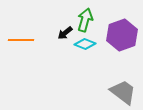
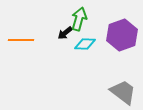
green arrow: moved 6 px left, 1 px up
cyan diamond: rotated 20 degrees counterclockwise
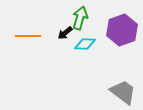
green arrow: moved 1 px right, 1 px up
purple hexagon: moved 5 px up
orange line: moved 7 px right, 4 px up
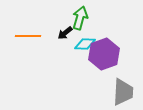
purple hexagon: moved 18 px left, 24 px down
gray trapezoid: rotated 56 degrees clockwise
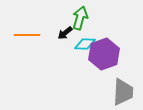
orange line: moved 1 px left, 1 px up
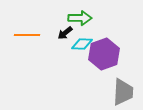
green arrow: rotated 75 degrees clockwise
cyan diamond: moved 3 px left
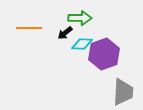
orange line: moved 2 px right, 7 px up
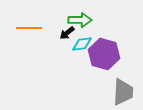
green arrow: moved 2 px down
black arrow: moved 2 px right
cyan diamond: rotated 10 degrees counterclockwise
purple hexagon: rotated 24 degrees counterclockwise
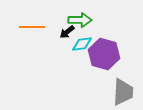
orange line: moved 3 px right, 1 px up
black arrow: moved 1 px up
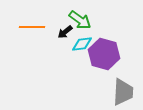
green arrow: rotated 35 degrees clockwise
black arrow: moved 2 px left
